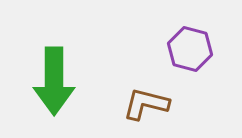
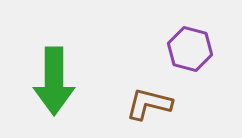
brown L-shape: moved 3 px right
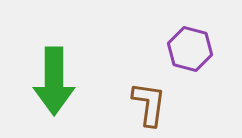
brown L-shape: rotated 84 degrees clockwise
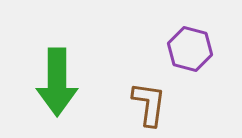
green arrow: moved 3 px right, 1 px down
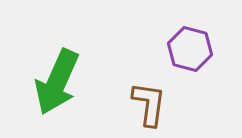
green arrow: rotated 24 degrees clockwise
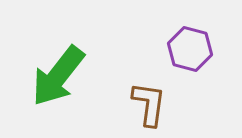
green arrow: moved 1 px right, 6 px up; rotated 14 degrees clockwise
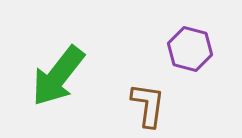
brown L-shape: moved 1 px left, 1 px down
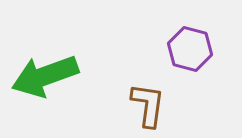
green arrow: moved 13 px left; rotated 32 degrees clockwise
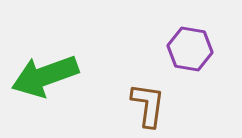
purple hexagon: rotated 6 degrees counterclockwise
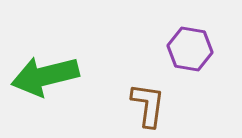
green arrow: rotated 6 degrees clockwise
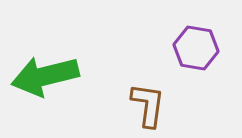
purple hexagon: moved 6 px right, 1 px up
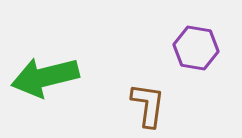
green arrow: moved 1 px down
